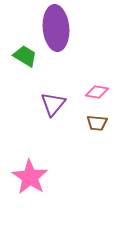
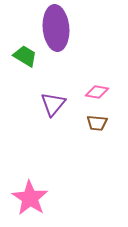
pink star: moved 21 px down
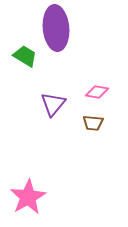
brown trapezoid: moved 4 px left
pink star: moved 2 px left, 1 px up; rotated 9 degrees clockwise
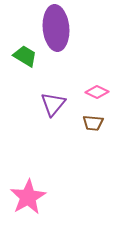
pink diamond: rotated 15 degrees clockwise
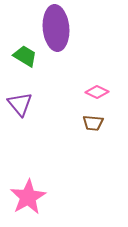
purple triangle: moved 33 px left; rotated 20 degrees counterclockwise
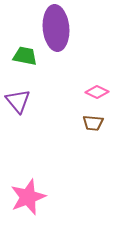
green trapezoid: rotated 20 degrees counterclockwise
purple triangle: moved 2 px left, 3 px up
pink star: rotated 9 degrees clockwise
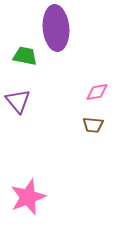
pink diamond: rotated 35 degrees counterclockwise
brown trapezoid: moved 2 px down
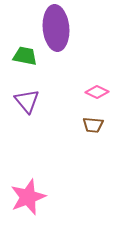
pink diamond: rotated 35 degrees clockwise
purple triangle: moved 9 px right
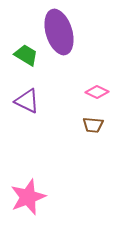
purple ellipse: moved 3 px right, 4 px down; rotated 12 degrees counterclockwise
green trapezoid: moved 1 px right, 1 px up; rotated 20 degrees clockwise
purple triangle: rotated 24 degrees counterclockwise
